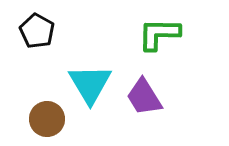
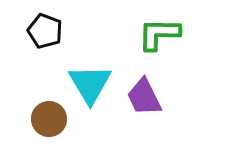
black pentagon: moved 8 px right; rotated 8 degrees counterclockwise
purple trapezoid: rotated 6 degrees clockwise
brown circle: moved 2 px right
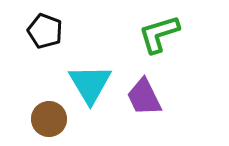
green L-shape: rotated 18 degrees counterclockwise
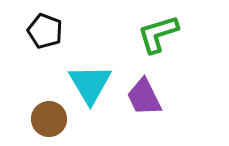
green L-shape: moved 1 px left
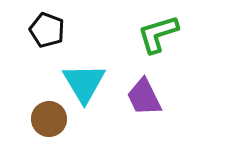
black pentagon: moved 2 px right, 1 px up
cyan triangle: moved 6 px left, 1 px up
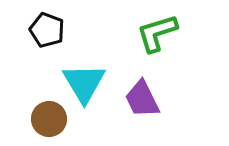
green L-shape: moved 1 px left, 1 px up
purple trapezoid: moved 2 px left, 2 px down
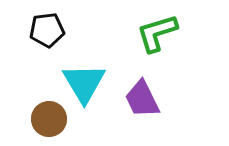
black pentagon: rotated 28 degrees counterclockwise
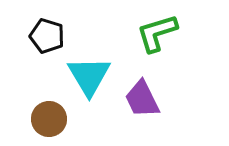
black pentagon: moved 6 px down; rotated 24 degrees clockwise
cyan triangle: moved 5 px right, 7 px up
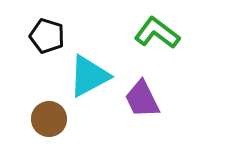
green L-shape: rotated 54 degrees clockwise
cyan triangle: rotated 33 degrees clockwise
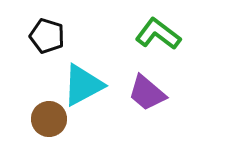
green L-shape: moved 1 px right, 1 px down
cyan triangle: moved 6 px left, 9 px down
purple trapezoid: moved 5 px right, 6 px up; rotated 24 degrees counterclockwise
